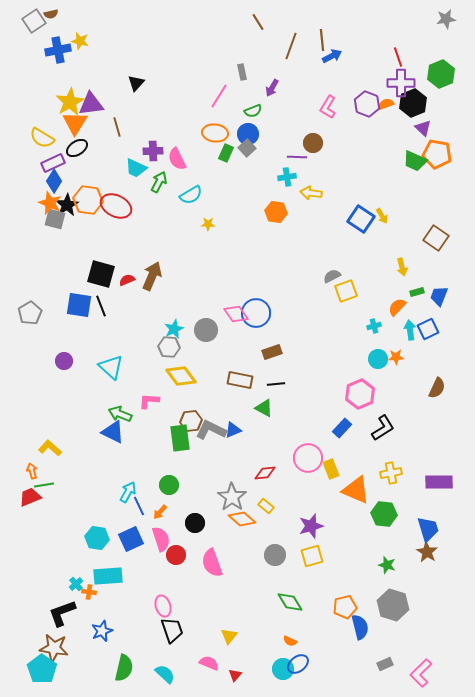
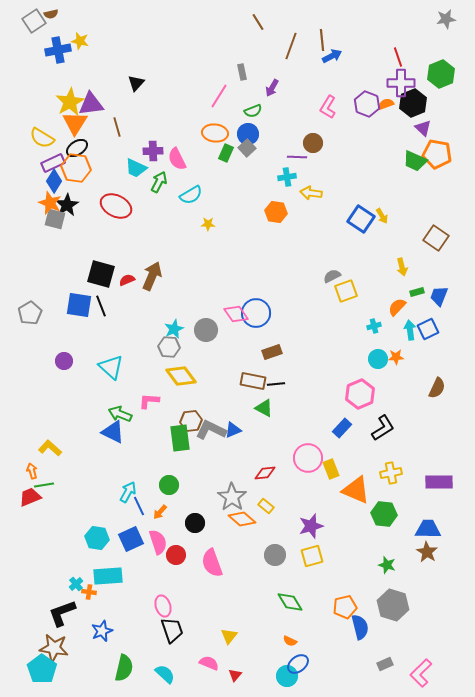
orange hexagon at (88, 200): moved 12 px left, 32 px up
brown rectangle at (240, 380): moved 13 px right, 1 px down
blue trapezoid at (428, 529): rotated 72 degrees counterclockwise
pink semicircle at (161, 539): moved 3 px left, 3 px down
cyan circle at (283, 669): moved 4 px right, 7 px down
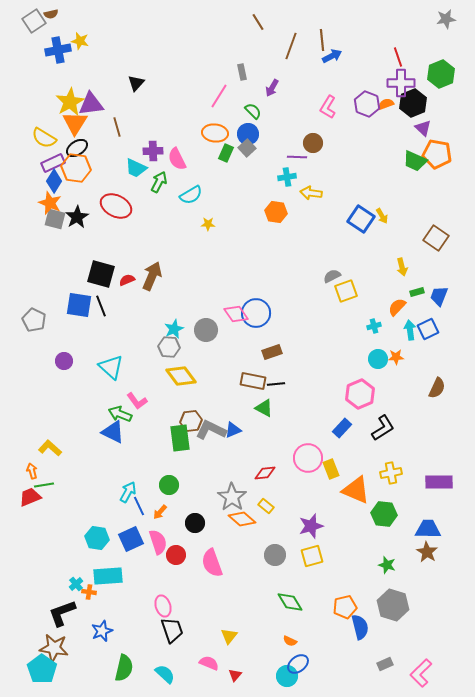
green semicircle at (253, 111): rotated 114 degrees counterclockwise
yellow semicircle at (42, 138): moved 2 px right
black star at (67, 205): moved 10 px right, 12 px down
gray pentagon at (30, 313): moved 4 px right, 7 px down; rotated 15 degrees counterclockwise
pink L-shape at (149, 401): moved 12 px left; rotated 130 degrees counterclockwise
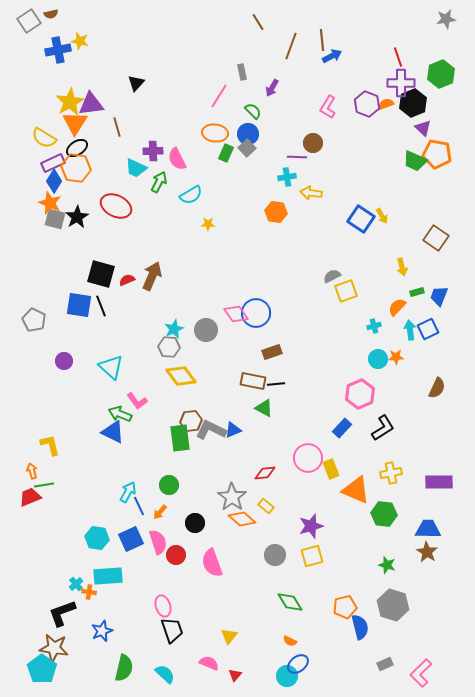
gray square at (34, 21): moved 5 px left
yellow L-shape at (50, 448): moved 3 px up; rotated 35 degrees clockwise
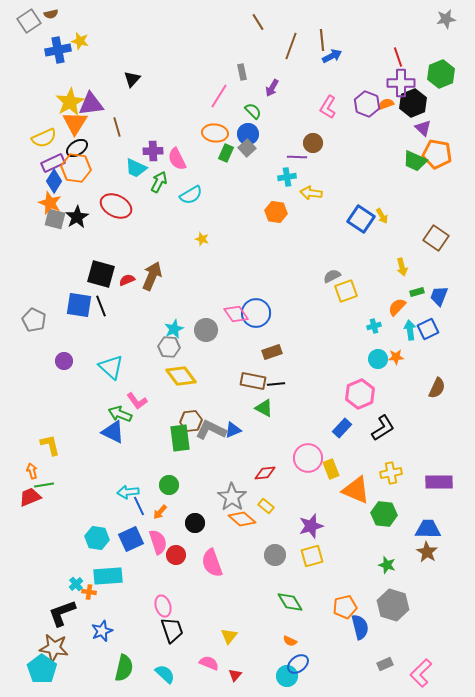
black triangle at (136, 83): moved 4 px left, 4 px up
yellow semicircle at (44, 138): rotated 55 degrees counterclockwise
yellow star at (208, 224): moved 6 px left, 15 px down; rotated 16 degrees clockwise
cyan arrow at (128, 492): rotated 125 degrees counterclockwise
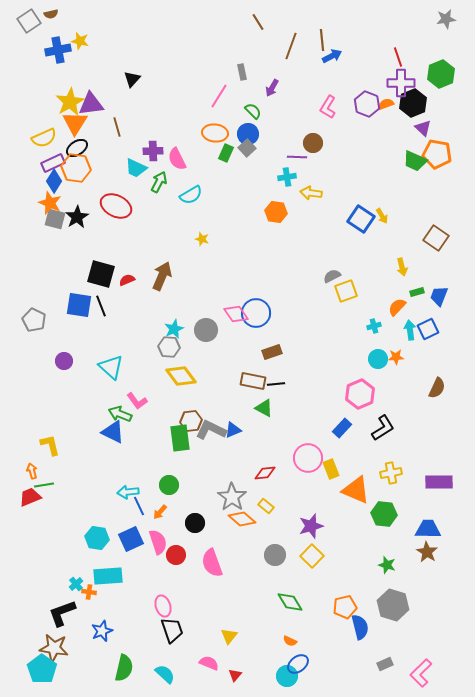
brown arrow at (152, 276): moved 10 px right
yellow square at (312, 556): rotated 30 degrees counterclockwise
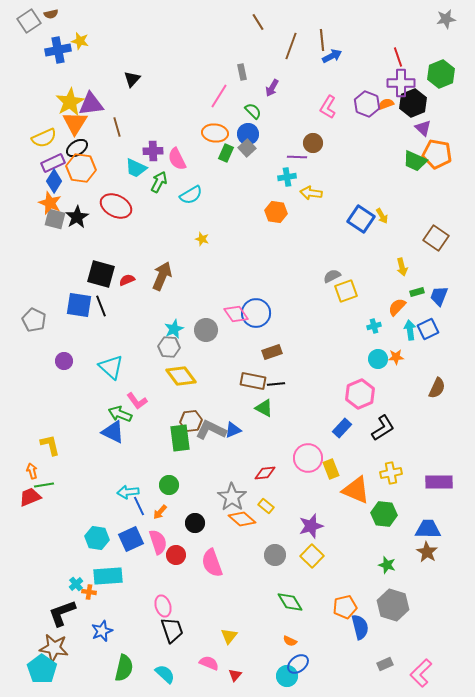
orange hexagon at (76, 168): moved 5 px right
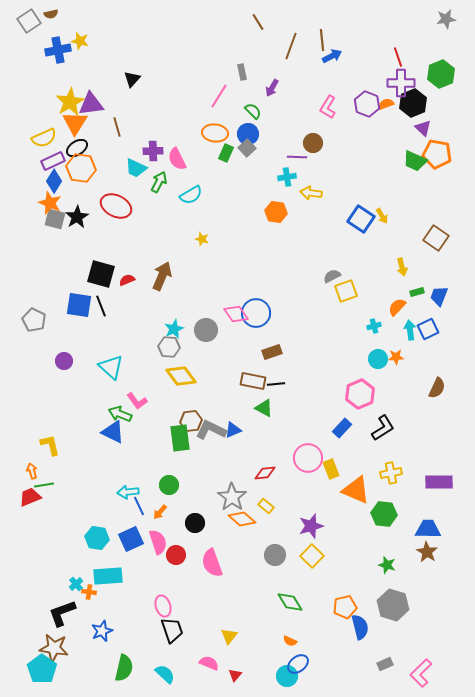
purple rectangle at (53, 163): moved 2 px up
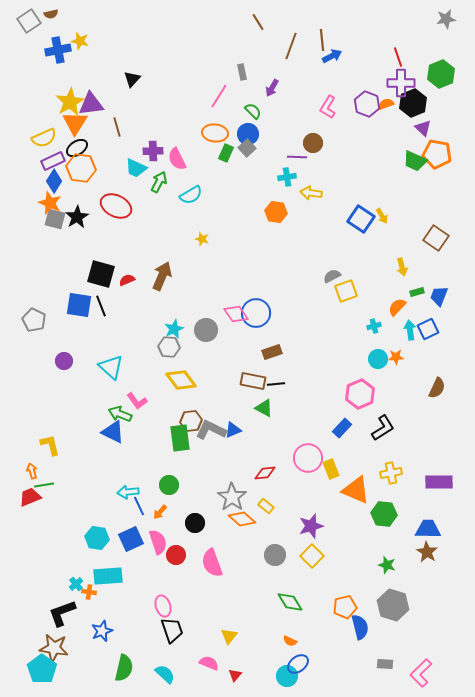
yellow diamond at (181, 376): moved 4 px down
gray rectangle at (385, 664): rotated 28 degrees clockwise
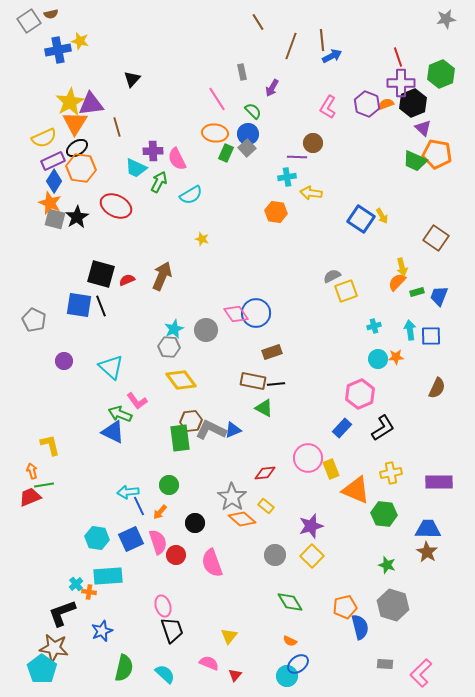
pink line at (219, 96): moved 2 px left, 3 px down; rotated 65 degrees counterclockwise
orange semicircle at (397, 307): moved 25 px up
blue square at (428, 329): moved 3 px right, 7 px down; rotated 25 degrees clockwise
